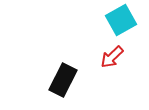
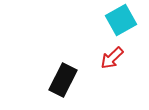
red arrow: moved 1 px down
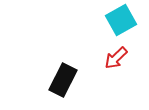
red arrow: moved 4 px right
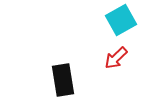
black rectangle: rotated 36 degrees counterclockwise
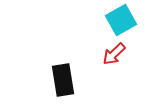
red arrow: moved 2 px left, 4 px up
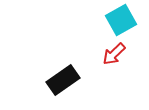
black rectangle: rotated 64 degrees clockwise
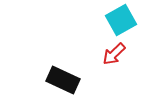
black rectangle: rotated 60 degrees clockwise
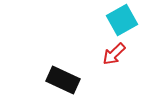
cyan square: moved 1 px right
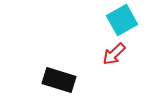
black rectangle: moved 4 px left; rotated 8 degrees counterclockwise
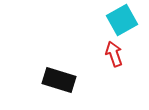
red arrow: rotated 115 degrees clockwise
